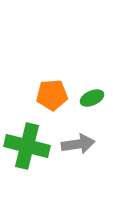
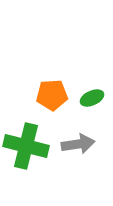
green cross: moved 1 px left
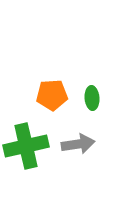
green ellipse: rotated 70 degrees counterclockwise
green cross: rotated 27 degrees counterclockwise
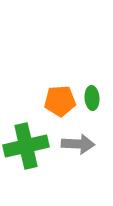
orange pentagon: moved 8 px right, 6 px down
gray arrow: rotated 12 degrees clockwise
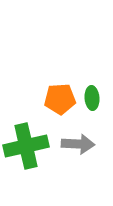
orange pentagon: moved 2 px up
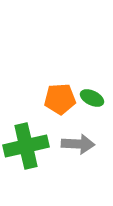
green ellipse: rotated 60 degrees counterclockwise
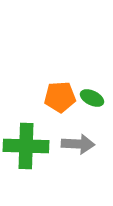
orange pentagon: moved 2 px up
green cross: rotated 15 degrees clockwise
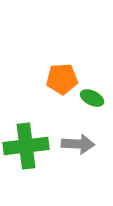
orange pentagon: moved 2 px right, 18 px up
green cross: rotated 9 degrees counterclockwise
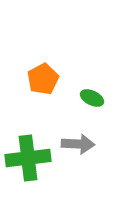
orange pentagon: moved 19 px left; rotated 24 degrees counterclockwise
green cross: moved 2 px right, 12 px down
